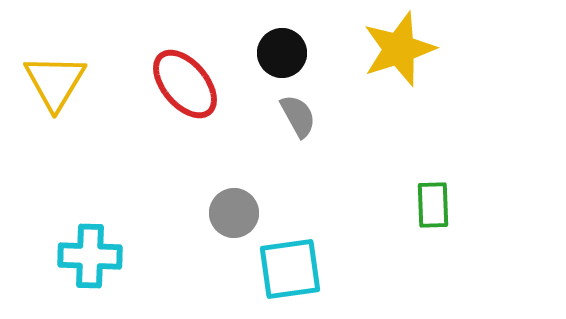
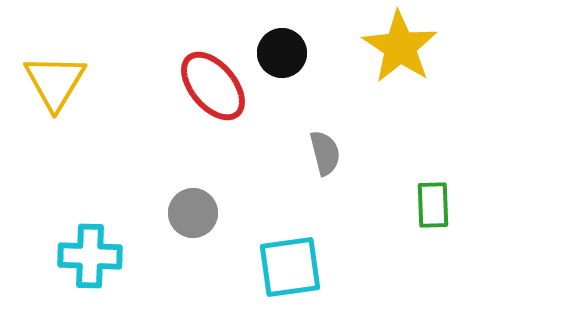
yellow star: moved 1 px right, 2 px up; rotated 20 degrees counterclockwise
red ellipse: moved 28 px right, 2 px down
gray semicircle: moved 27 px right, 37 px down; rotated 15 degrees clockwise
gray circle: moved 41 px left
cyan square: moved 2 px up
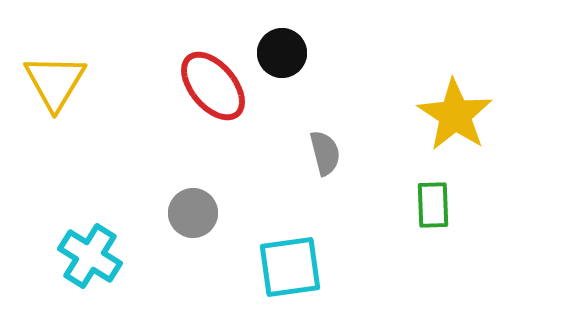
yellow star: moved 55 px right, 68 px down
cyan cross: rotated 30 degrees clockwise
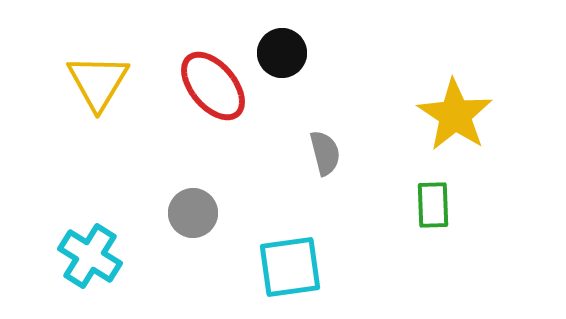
yellow triangle: moved 43 px right
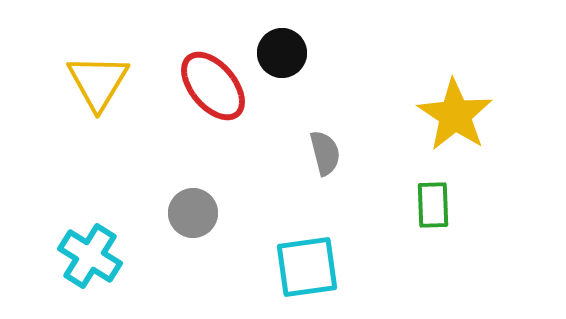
cyan square: moved 17 px right
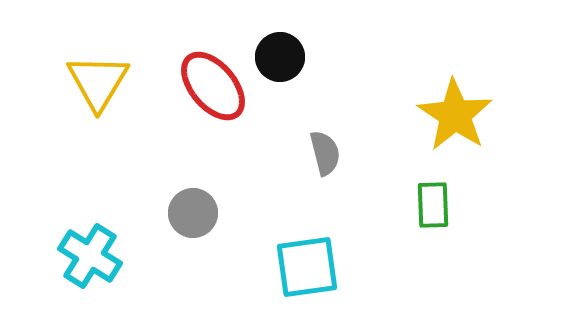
black circle: moved 2 px left, 4 px down
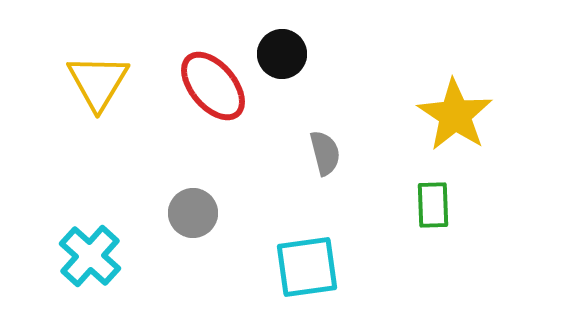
black circle: moved 2 px right, 3 px up
cyan cross: rotated 10 degrees clockwise
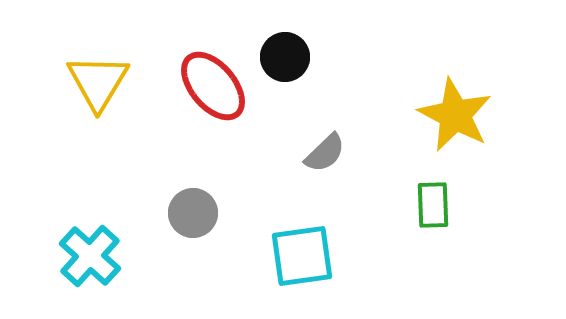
black circle: moved 3 px right, 3 px down
yellow star: rotated 6 degrees counterclockwise
gray semicircle: rotated 60 degrees clockwise
cyan square: moved 5 px left, 11 px up
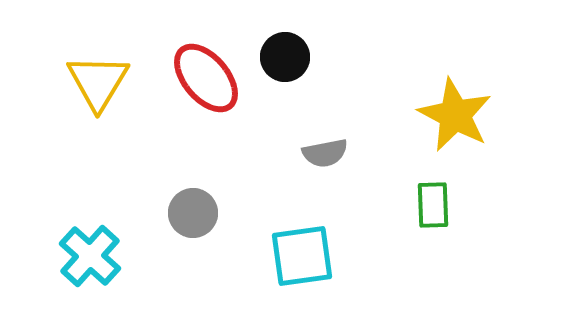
red ellipse: moved 7 px left, 8 px up
gray semicircle: rotated 33 degrees clockwise
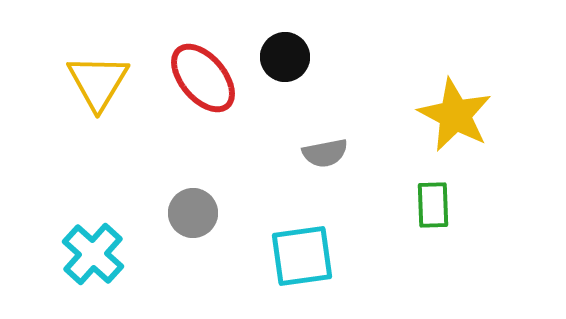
red ellipse: moved 3 px left
cyan cross: moved 3 px right, 2 px up
